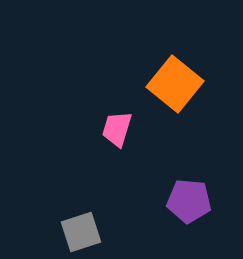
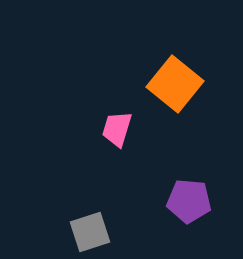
gray square: moved 9 px right
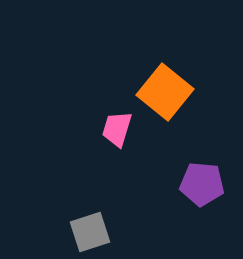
orange square: moved 10 px left, 8 px down
purple pentagon: moved 13 px right, 17 px up
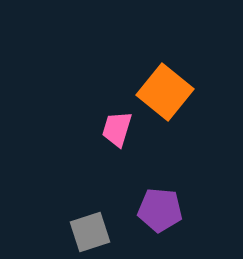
purple pentagon: moved 42 px left, 26 px down
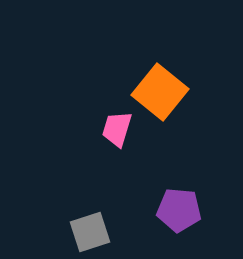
orange square: moved 5 px left
purple pentagon: moved 19 px right
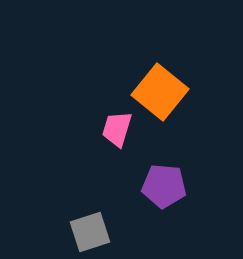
purple pentagon: moved 15 px left, 24 px up
